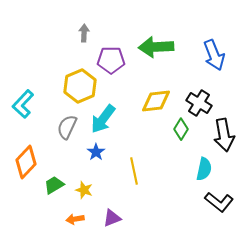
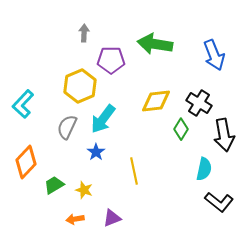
green arrow: moved 1 px left, 3 px up; rotated 12 degrees clockwise
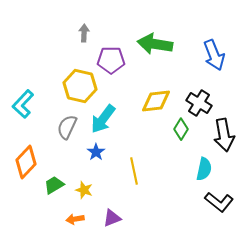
yellow hexagon: rotated 24 degrees counterclockwise
